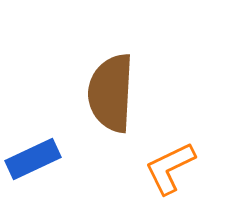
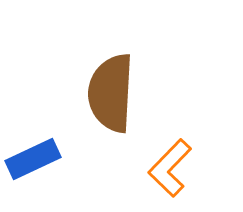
orange L-shape: rotated 20 degrees counterclockwise
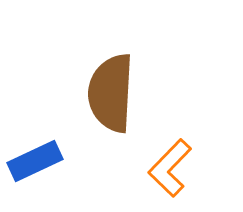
blue rectangle: moved 2 px right, 2 px down
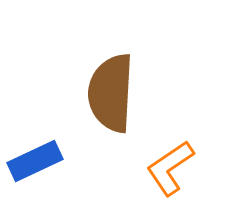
orange L-shape: rotated 12 degrees clockwise
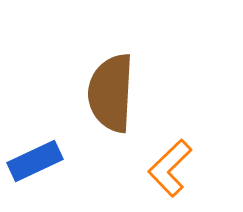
orange L-shape: rotated 10 degrees counterclockwise
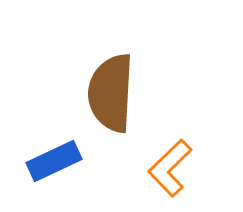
blue rectangle: moved 19 px right
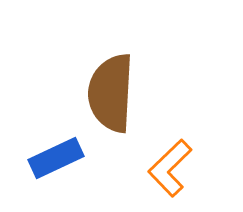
blue rectangle: moved 2 px right, 3 px up
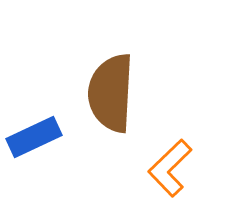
blue rectangle: moved 22 px left, 21 px up
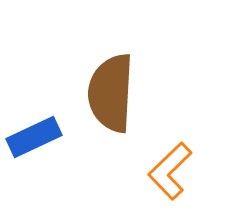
orange L-shape: moved 3 px down
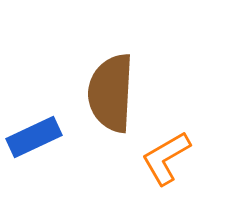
orange L-shape: moved 4 px left, 13 px up; rotated 14 degrees clockwise
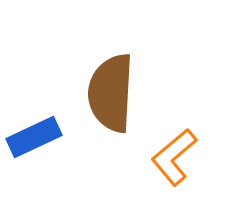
orange L-shape: moved 8 px right, 1 px up; rotated 10 degrees counterclockwise
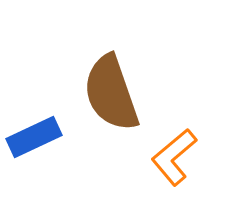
brown semicircle: rotated 22 degrees counterclockwise
